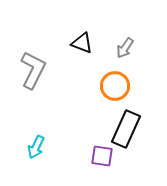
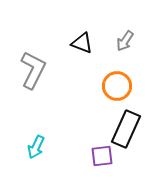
gray arrow: moved 7 px up
orange circle: moved 2 px right
purple square: rotated 15 degrees counterclockwise
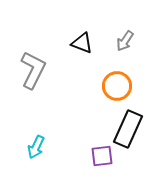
black rectangle: moved 2 px right
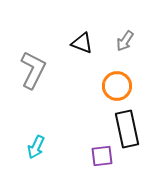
black rectangle: moved 1 px left; rotated 36 degrees counterclockwise
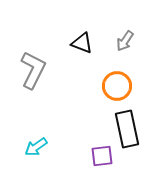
cyan arrow: rotated 30 degrees clockwise
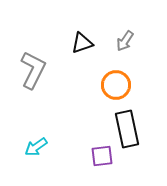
black triangle: rotated 40 degrees counterclockwise
orange circle: moved 1 px left, 1 px up
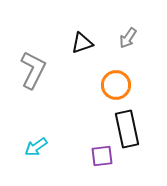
gray arrow: moved 3 px right, 3 px up
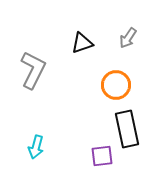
cyan arrow: rotated 40 degrees counterclockwise
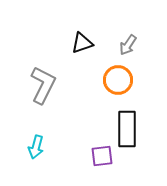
gray arrow: moved 7 px down
gray L-shape: moved 10 px right, 15 px down
orange circle: moved 2 px right, 5 px up
black rectangle: rotated 12 degrees clockwise
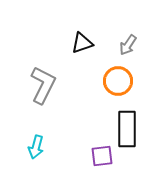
orange circle: moved 1 px down
